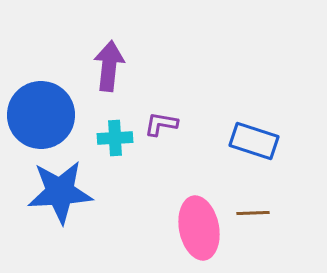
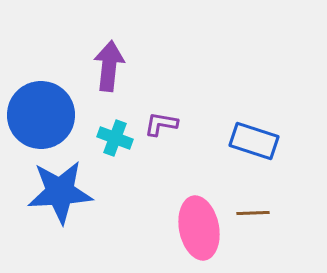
cyan cross: rotated 24 degrees clockwise
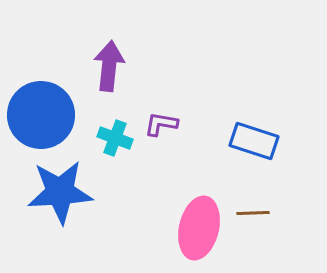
pink ellipse: rotated 24 degrees clockwise
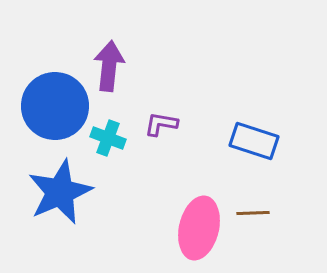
blue circle: moved 14 px right, 9 px up
cyan cross: moved 7 px left
blue star: rotated 20 degrees counterclockwise
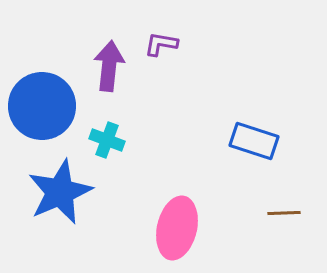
blue circle: moved 13 px left
purple L-shape: moved 80 px up
cyan cross: moved 1 px left, 2 px down
brown line: moved 31 px right
pink ellipse: moved 22 px left
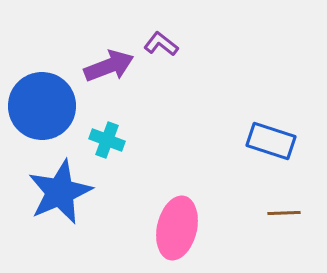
purple L-shape: rotated 28 degrees clockwise
purple arrow: rotated 63 degrees clockwise
blue rectangle: moved 17 px right
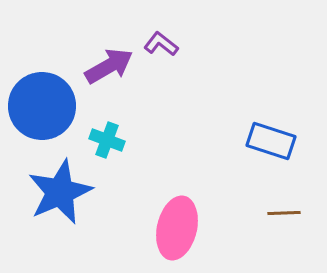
purple arrow: rotated 9 degrees counterclockwise
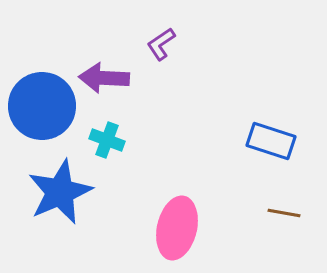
purple L-shape: rotated 72 degrees counterclockwise
purple arrow: moved 5 px left, 12 px down; rotated 147 degrees counterclockwise
brown line: rotated 12 degrees clockwise
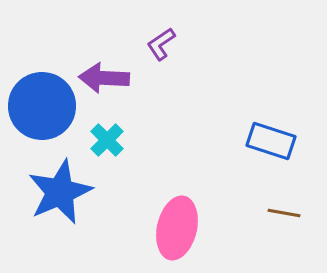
cyan cross: rotated 24 degrees clockwise
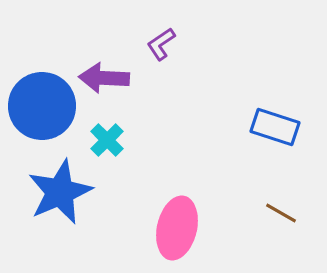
blue rectangle: moved 4 px right, 14 px up
brown line: moved 3 px left; rotated 20 degrees clockwise
